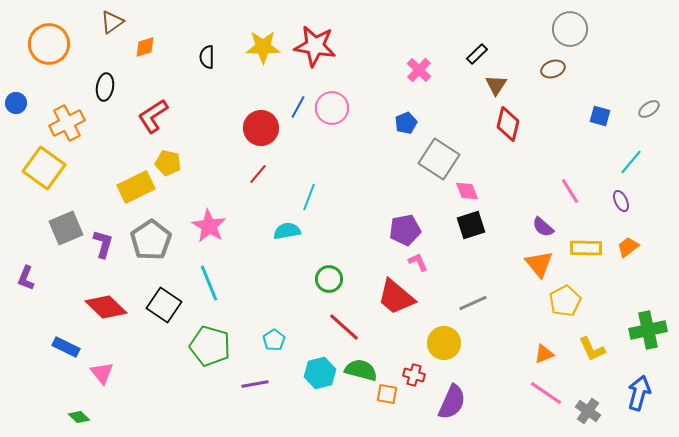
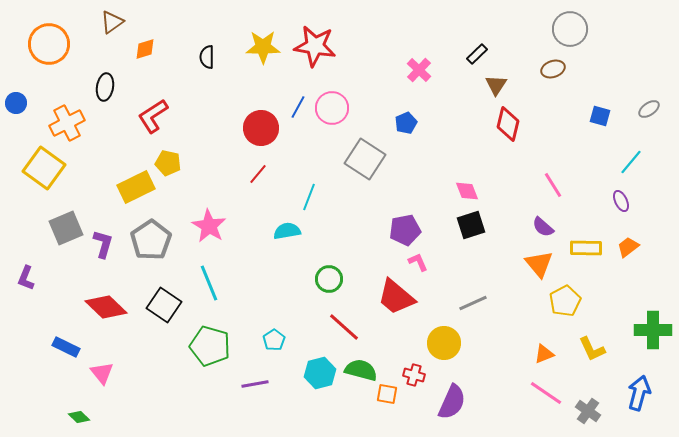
orange diamond at (145, 47): moved 2 px down
gray square at (439, 159): moved 74 px left
pink line at (570, 191): moved 17 px left, 6 px up
green cross at (648, 330): moved 5 px right; rotated 12 degrees clockwise
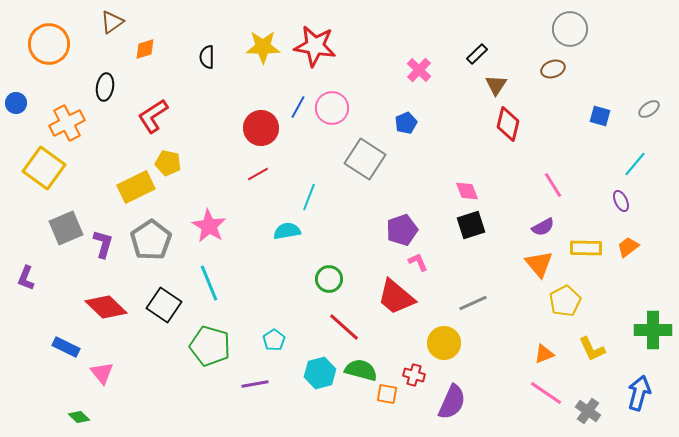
cyan line at (631, 162): moved 4 px right, 2 px down
red line at (258, 174): rotated 20 degrees clockwise
purple semicircle at (543, 227): rotated 70 degrees counterclockwise
purple pentagon at (405, 230): moved 3 px left; rotated 8 degrees counterclockwise
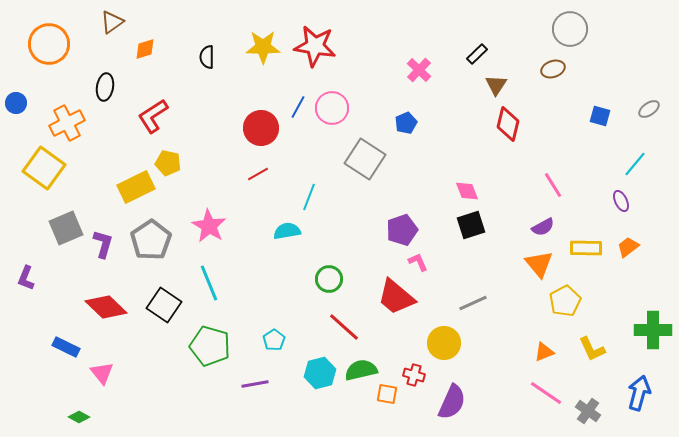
orange triangle at (544, 354): moved 2 px up
green semicircle at (361, 370): rotated 28 degrees counterclockwise
green diamond at (79, 417): rotated 15 degrees counterclockwise
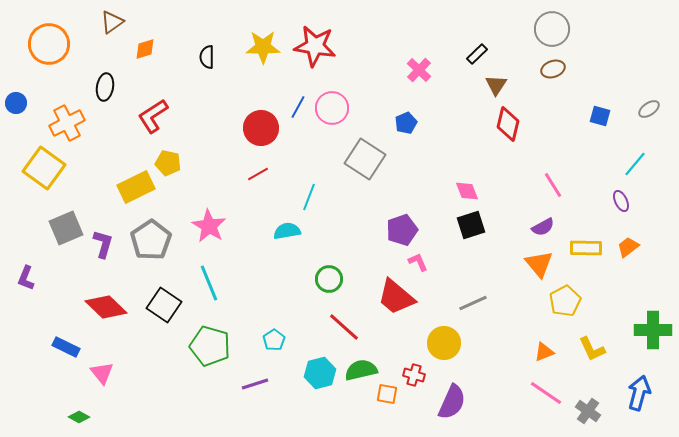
gray circle at (570, 29): moved 18 px left
purple line at (255, 384): rotated 8 degrees counterclockwise
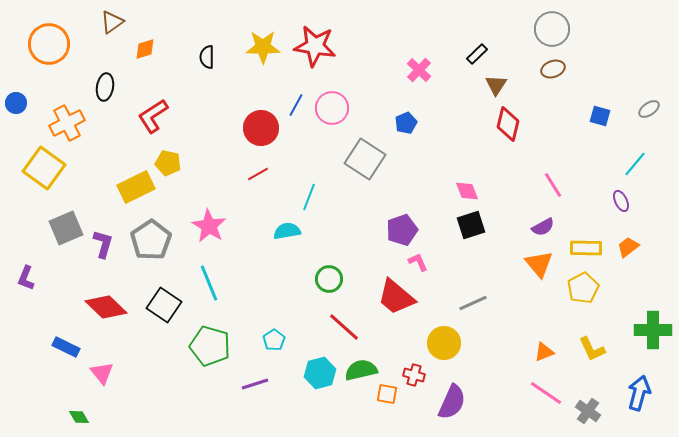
blue line at (298, 107): moved 2 px left, 2 px up
yellow pentagon at (565, 301): moved 18 px right, 13 px up
green diamond at (79, 417): rotated 30 degrees clockwise
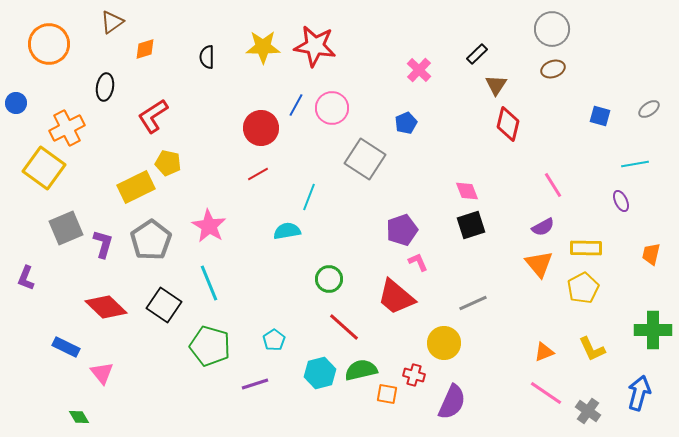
orange cross at (67, 123): moved 5 px down
cyan line at (635, 164): rotated 40 degrees clockwise
orange trapezoid at (628, 247): moved 23 px right, 7 px down; rotated 40 degrees counterclockwise
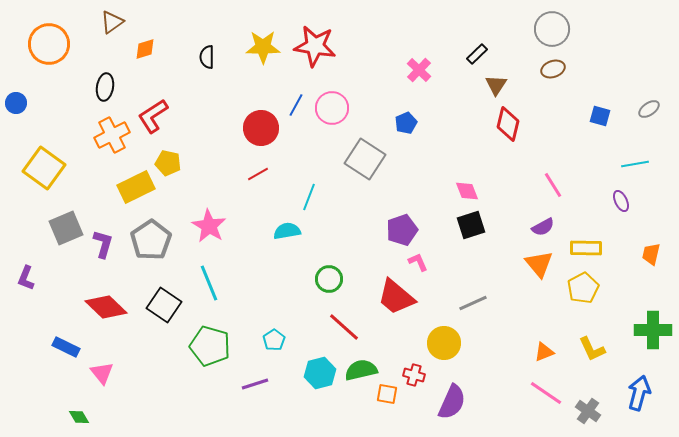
orange cross at (67, 128): moved 45 px right, 7 px down
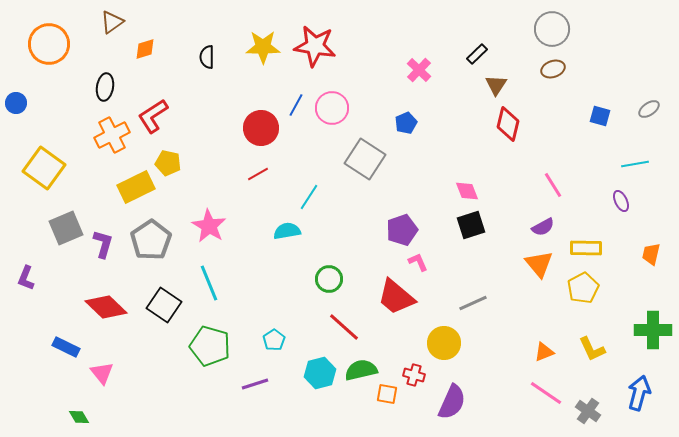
cyan line at (309, 197): rotated 12 degrees clockwise
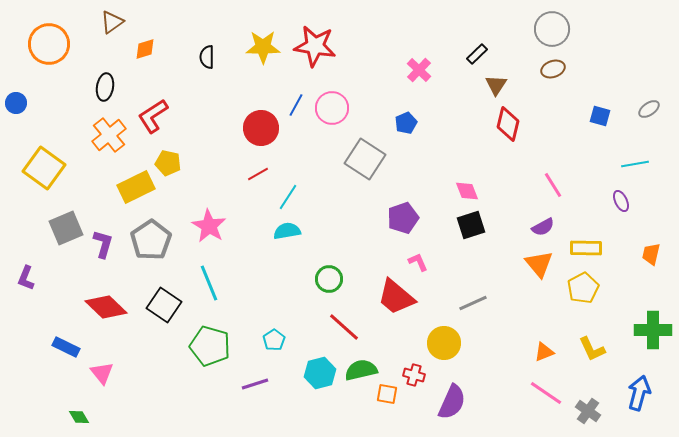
orange cross at (112, 135): moved 3 px left; rotated 12 degrees counterclockwise
cyan line at (309, 197): moved 21 px left
purple pentagon at (402, 230): moved 1 px right, 12 px up
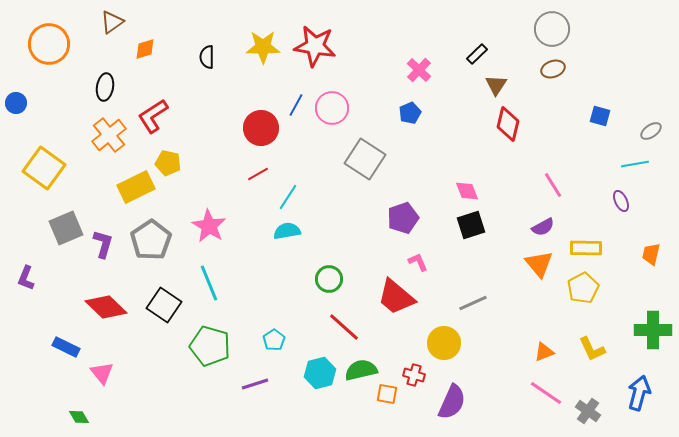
gray ellipse at (649, 109): moved 2 px right, 22 px down
blue pentagon at (406, 123): moved 4 px right, 10 px up
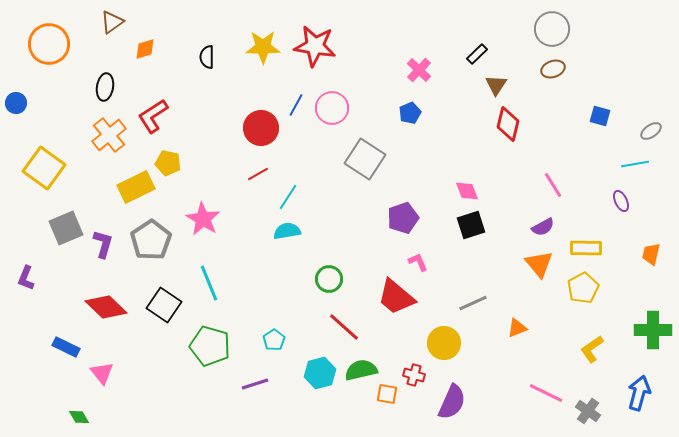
pink star at (209, 226): moved 6 px left, 7 px up
yellow L-shape at (592, 349): rotated 80 degrees clockwise
orange triangle at (544, 352): moved 27 px left, 24 px up
pink line at (546, 393): rotated 8 degrees counterclockwise
